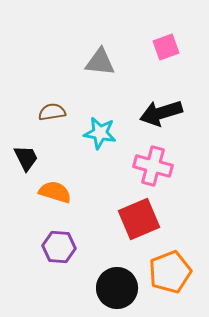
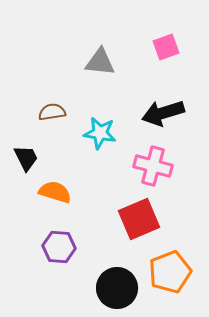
black arrow: moved 2 px right
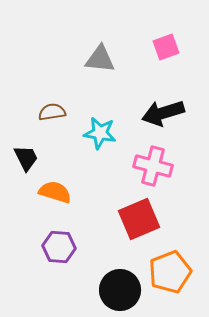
gray triangle: moved 3 px up
black circle: moved 3 px right, 2 px down
